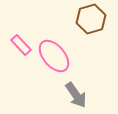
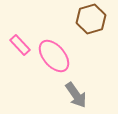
pink rectangle: moved 1 px left
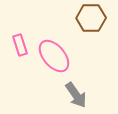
brown hexagon: moved 1 px up; rotated 16 degrees clockwise
pink rectangle: rotated 25 degrees clockwise
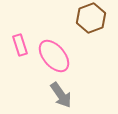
brown hexagon: rotated 20 degrees counterclockwise
gray arrow: moved 15 px left
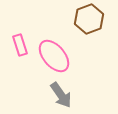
brown hexagon: moved 2 px left, 1 px down
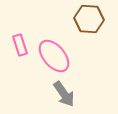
brown hexagon: rotated 24 degrees clockwise
gray arrow: moved 3 px right, 1 px up
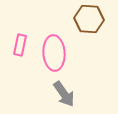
pink rectangle: rotated 30 degrees clockwise
pink ellipse: moved 3 px up; rotated 36 degrees clockwise
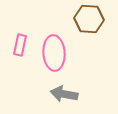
gray arrow: rotated 136 degrees clockwise
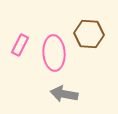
brown hexagon: moved 15 px down
pink rectangle: rotated 15 degrees clockwise
